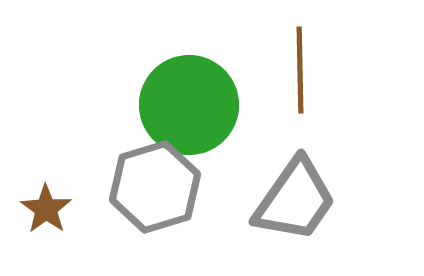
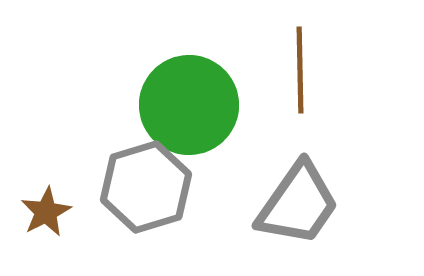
gray hexagon: moved 9 px left
gray trapezoid: moved 3 px right, 4 px down
brown star: moved 3 px down; rotated 9 degrees clockwise
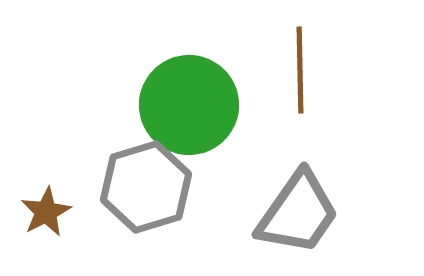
gray trapezoid: moved 9 px down
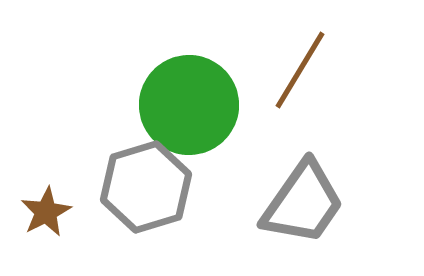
brown line: rotated 32 degrees clockwise
gray trapezoid: moved 5 px right, 10 px up
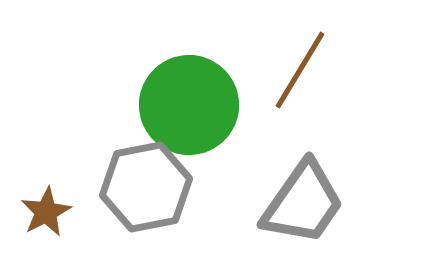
gray hexagon: rotated 6 degrees clockwise
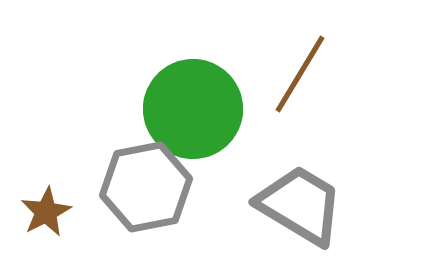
brown line: moved 4 px down
green circle: moved 4 px right, 4 px down
gray trapezoid: moved 3 px left, 2 px down; rotated 94 degrees counterclockwise
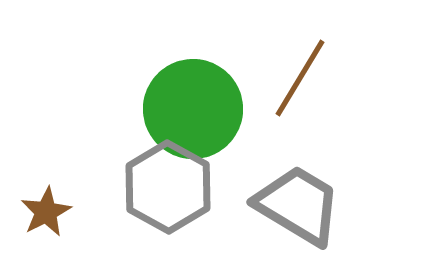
brown line: moved 4 px down
gray hexagon: moved 22 px right; rotated 20 degrees counterclockwise
gray trapezoid: moved 2 px left
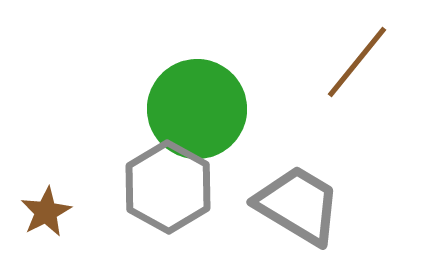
brown line: moved 57 px right, 16 px up; rotated 8 degrees clockwise
green circle: moved 4 px right
